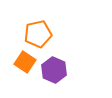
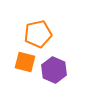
orange square: rotated 20 degrees counterclockwise
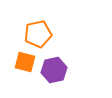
purple hexagon: rotated 25 degrees clockwise
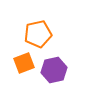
orange square: moved 1 px left, 1 px down; rotated 35 degrees counterclockwise
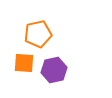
orange square: rotated 25 degrees clockwise
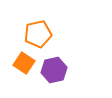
orange square: rotated 30 degrees clockwise
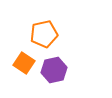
orange pentagon: moved 6 px right
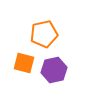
orange square: rotated 20 degrees counterclockwise
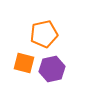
purple hexagon: moved 2 px left, 1 px up
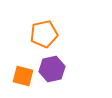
orange square: moved 1 px left, 13 px down
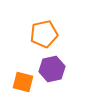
orange square: moved 6 px down
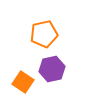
orange square: rotated 20 degrees clockwise
